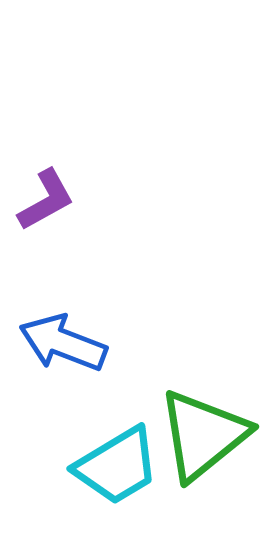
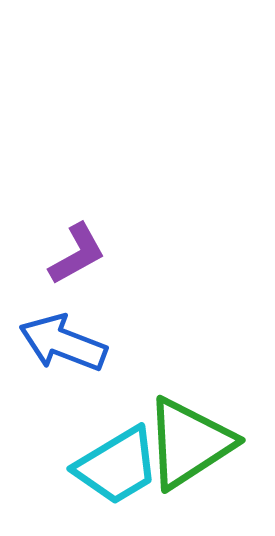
purple L-shape: moved 31 px right, 54 px down
green triangle: moved 14 px left, 8 px down; rotated 6 degrees clockwise
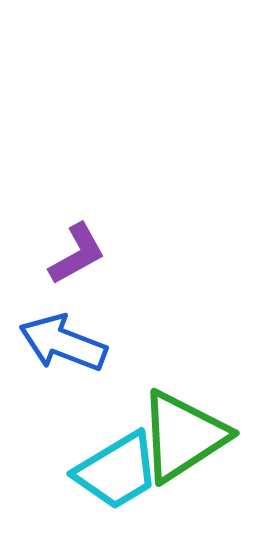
green triangle: moved 6 px left, 7 px up
cyan trapezoid: moved 5 px down
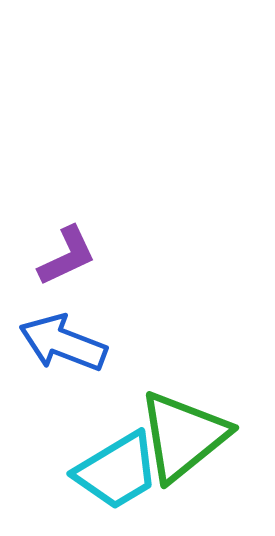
purple L-shape: moved 10 px left, 2 px down; rotated 4 degrees clockwise
green triangle: rotated 6 degrees counterclockwise
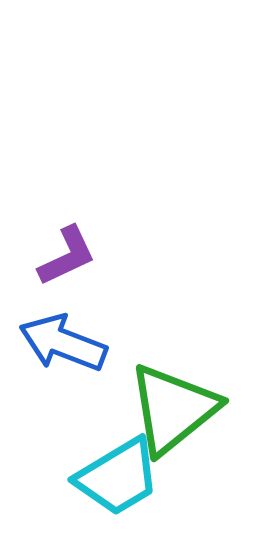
green triangle: moved 10 px left, 27 px up
cyan trapezoid: moved 1 px right, 6 px down
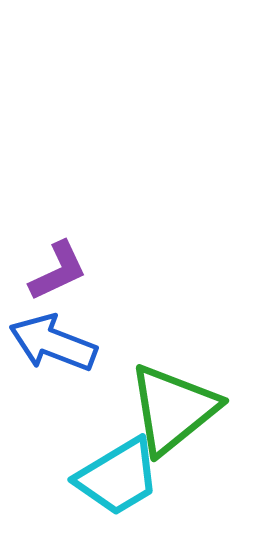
purple L-shape: moved 9 px left, 15 px down
blue arrow: moved 10 px left
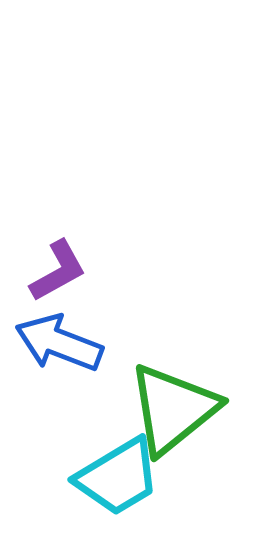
purple L-shape: rotated 4 degrees counterclockwise
blue arrow: moved 6 px right
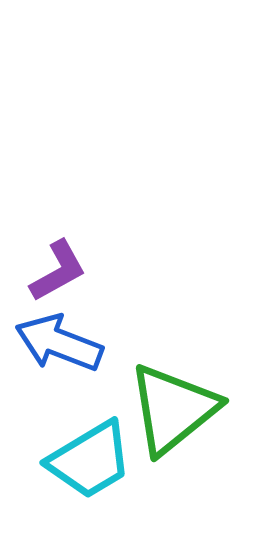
cyan trapezoid: moved 28 px left, 17 px up
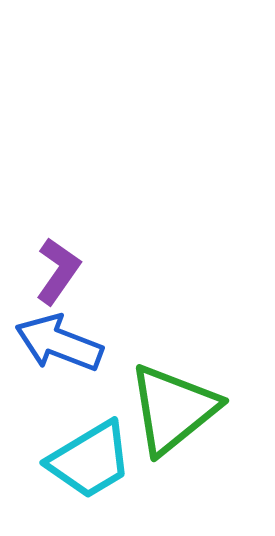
purple L-shape: rotated 26 degrees counterclockwise
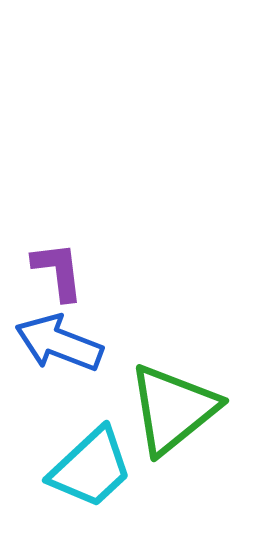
purple L-shape: rotated 42 degrees counterclockwise
cyan trapezoid: moved 1 px right, 8 px down; rotated 12 degrees counterclockwise
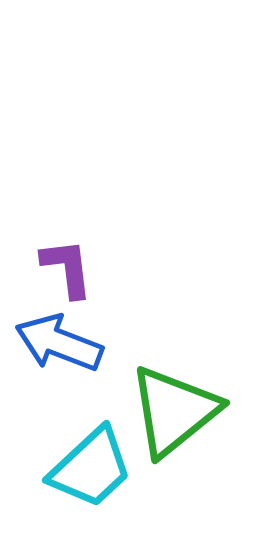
purple L-shape: moved 9 px right, 3 px up
green triangle: moved 1 px right, 2 px down
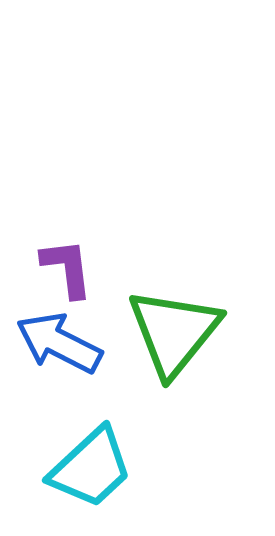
blue arrow: rotated 6 degrees clockwise
green triangle: moved 79 px up; rotated 12 degrees counterclockwise
